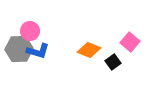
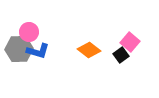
pink circle: moved 1 px left, 1 px down
orange diamond: rotated 15 degrees clockwise
black square: moved 8 px right, 7 px up
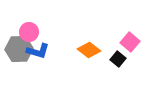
black square: moved 3 px left, 4 px down; rotated 14 degrees counterclockwise
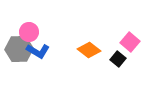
blue L-shape: rotated 15 degrees clockwise
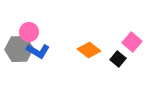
pink square: moved 2 px right
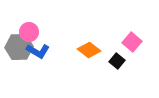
gray hexagon: moved 2 px up
black square: moved 1 px left, 2 px down
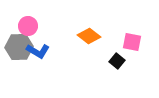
pink circle: moved 1 px left, 6 px up
pink square: rotated 30 degrees counterclockwise
orange diamond: moved 14 px up
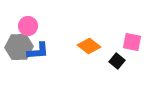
orange diamond: moved 10 px down
blue L-shape: rotated 35 degrees counterclockwise
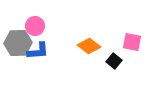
pink circle: moved 7 px right
gray hexagon: moved 1 px left, 4 px up
black square: moved 3 px left
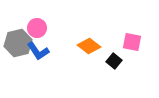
pink circle: moved 2 px right, 2 px down
gray hexagon: rotated 12 degrees counterclockwise
blue L-shape: rotated 60 degrees clockwise
